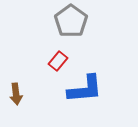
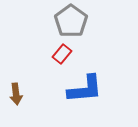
red rectangle: moved 4 px right, 7 px up
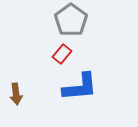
gray pentagon: moved 1 px up
blue L-shape: moved 5 px left, 2 px up
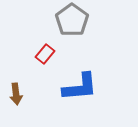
gray pentagon: moved 1 px right
red rectangle: moved 17 px left
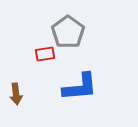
gray pentagon: moved 4 px left, 12 px down
red rectangle: rotated 42 degrees clockwise
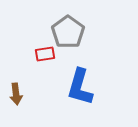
blue L-shape: rotated 111 degrees clockwise
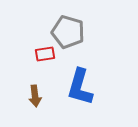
gray pentagon: rotated 20 degrees counterclockwise
brown arrow: moved 19 px right, 2 px down
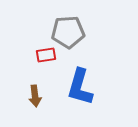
gray pentagon: rotated 20 degrees counterclockwise
red rectangle: moved 1 px right, 1 px down
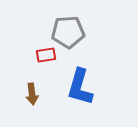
brown arrow: moved 3 px left, 2 px up
